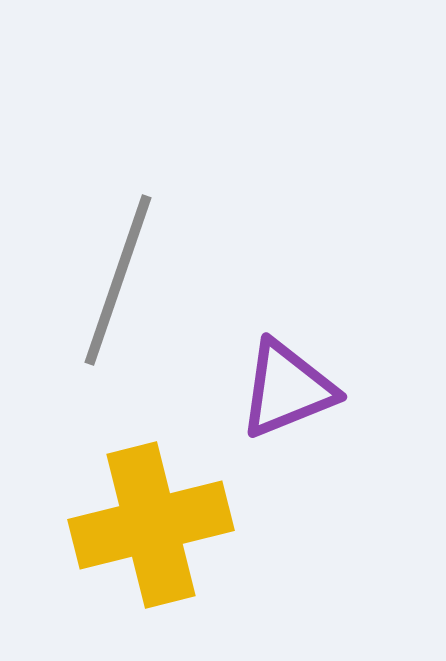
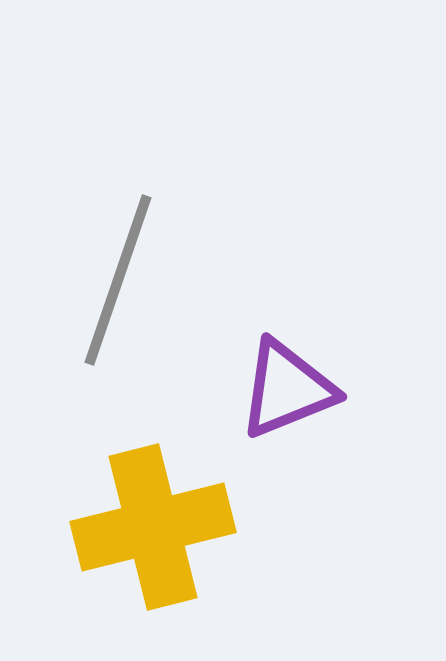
yellow cross: moved 2 px right, 2 px down
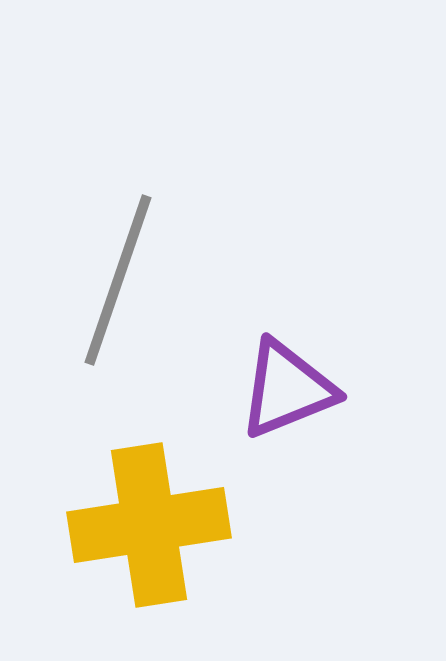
yellow cross: moved 4 px left, 2 px up; rotated 5 degrees clockwise
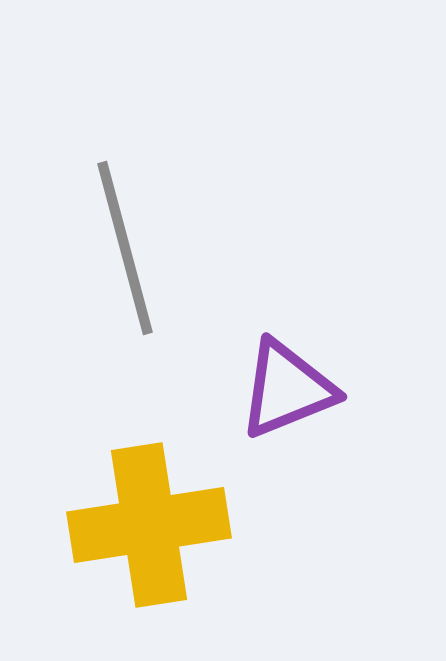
gray line: moved 7 px right, 32 px up; rotated 34 degrees counterclockwise
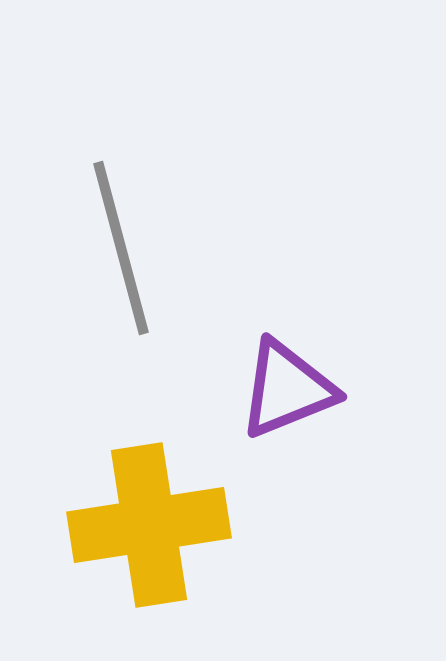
gray line: moved 4 px left
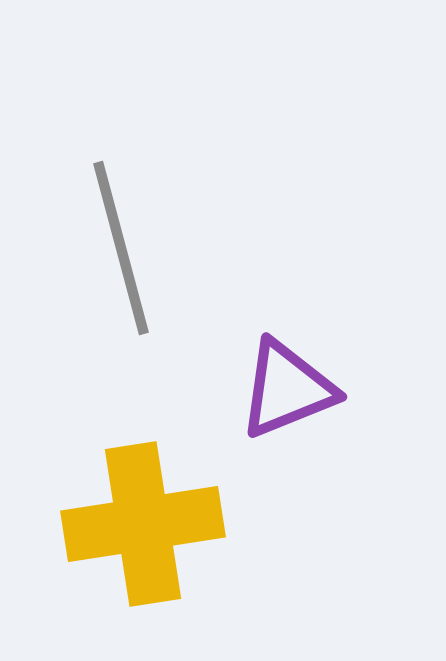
yellow cross: moved 6 px left, 1 px up
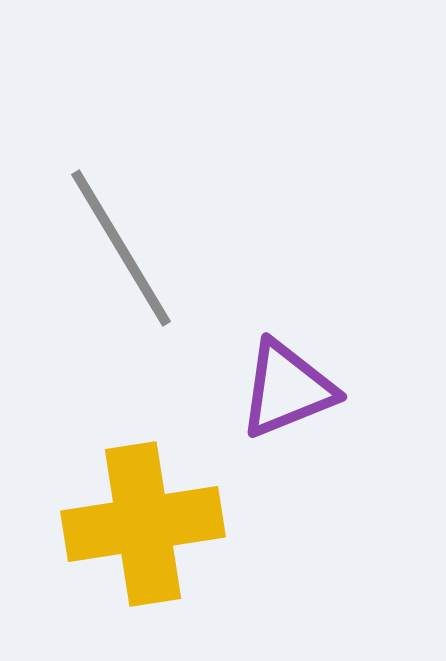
gray line: rotated 16 degrees counterclockwise
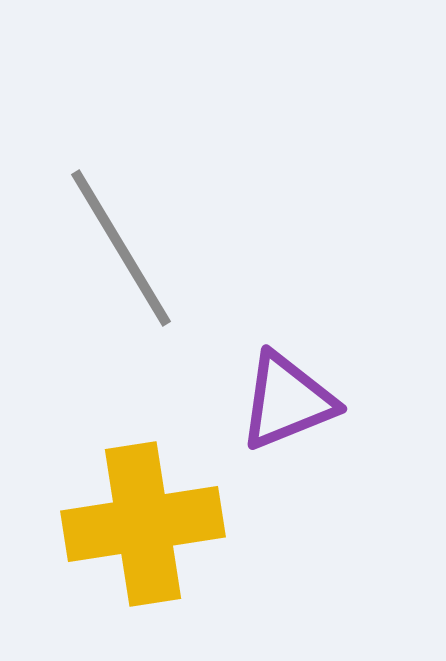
purple triangle: moved 12 px down
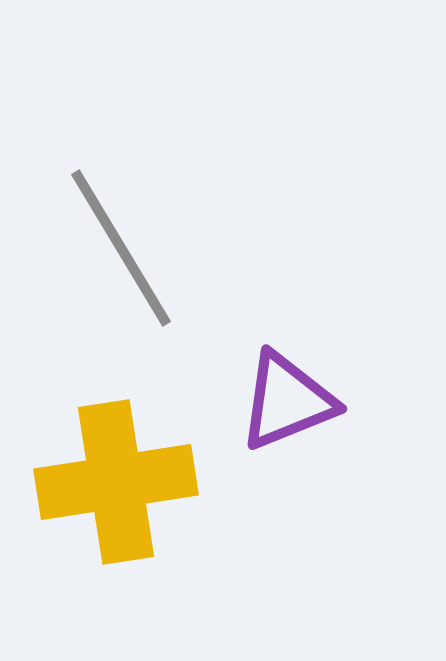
yellow cross: moved 27 px left, 42 px up
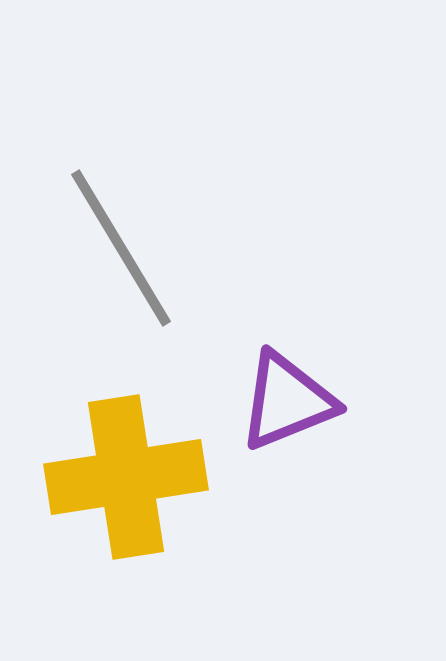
yellow cross: moved 10 px right, 5 px up
